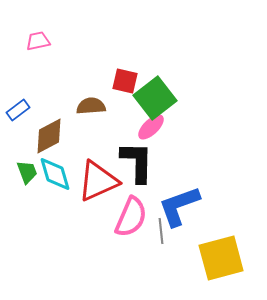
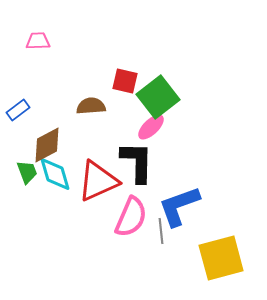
pink trapezoid: rotated 10 degrees clockwise
green square: moved 3 px right, 1 px up
brown diamond: moved 2 px left, 9 px down
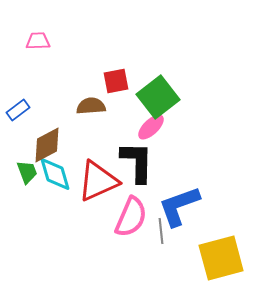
red square: moved 9 px left; rotated 24 degrees counterclockwise
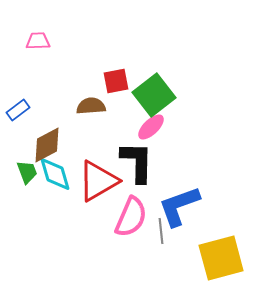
green square: moved 4 px left, 2 px up
red triangle: rotated 6 degrees counterclockwise
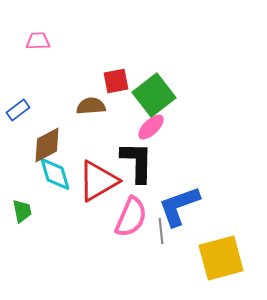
green trapezoid: moved 5 px left, 39 px down; rotated 10 degrees clockwise
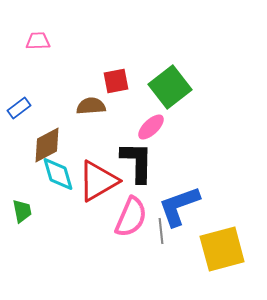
green square: moved 16 px right, 8 px up
blue rectangle: moved 1 px right, 2 px up
cyan diamond: moved 3 px right
yellow square: moved 1 px right, 9 px up
